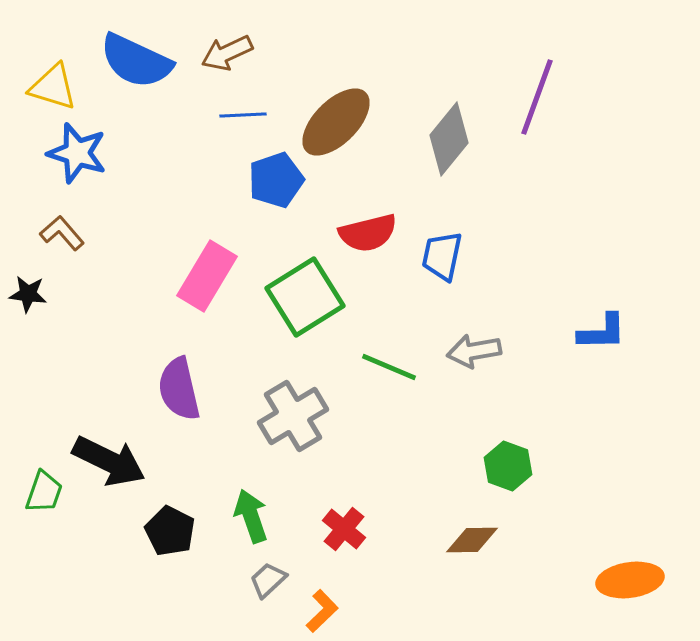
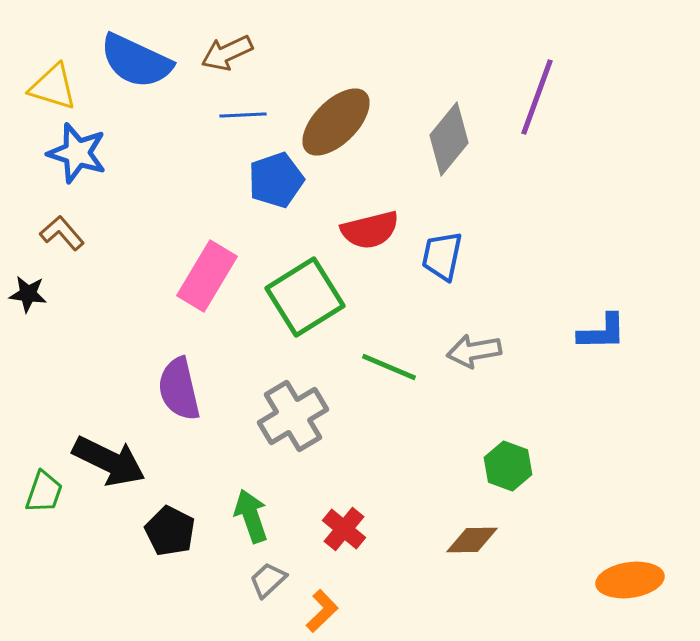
red semicircle: moved 2 px right, 3 px up
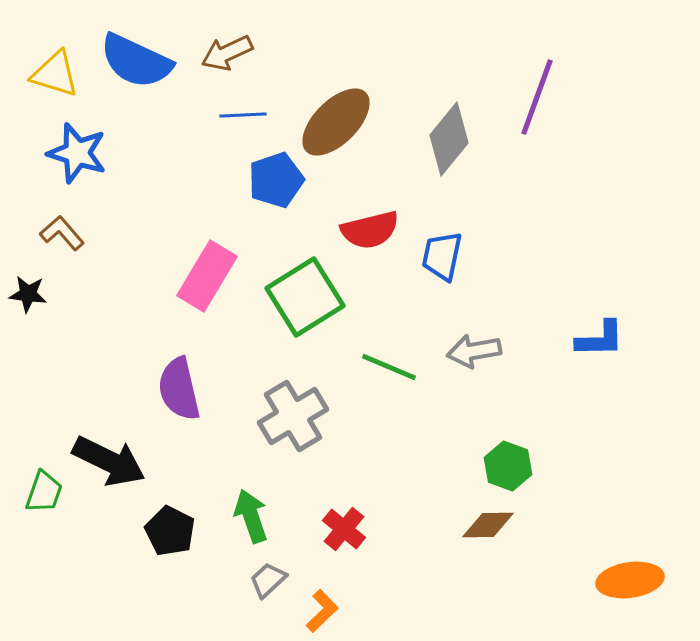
yellow triangle: moved 2 px right, 13 px up
blue L-shape: moved 2 px left, 7 px down
brown diamond: moved 16 px right, 15 px up
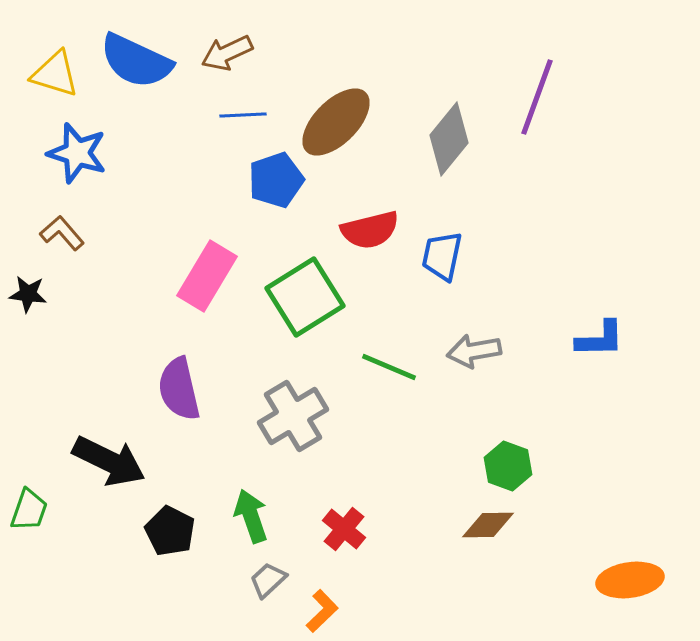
green trapezoid: moved 15 px left, 18 px down
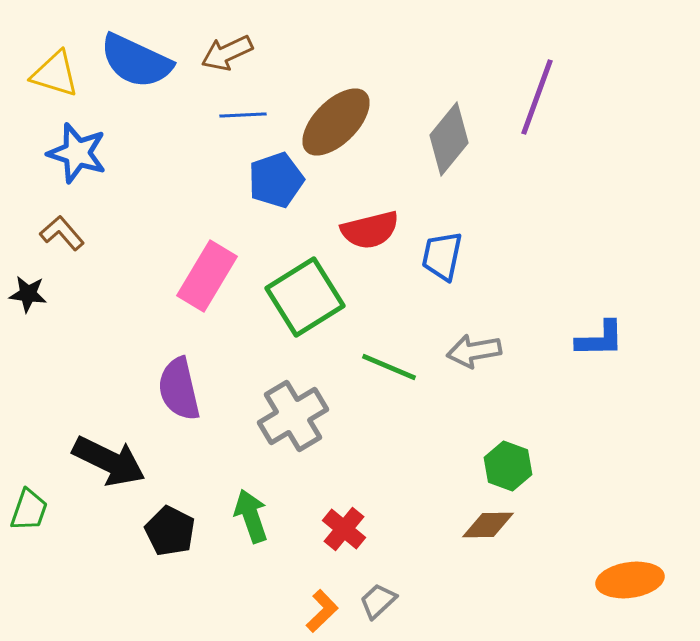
gray trapezoid: moved 110 px right, 21 px down
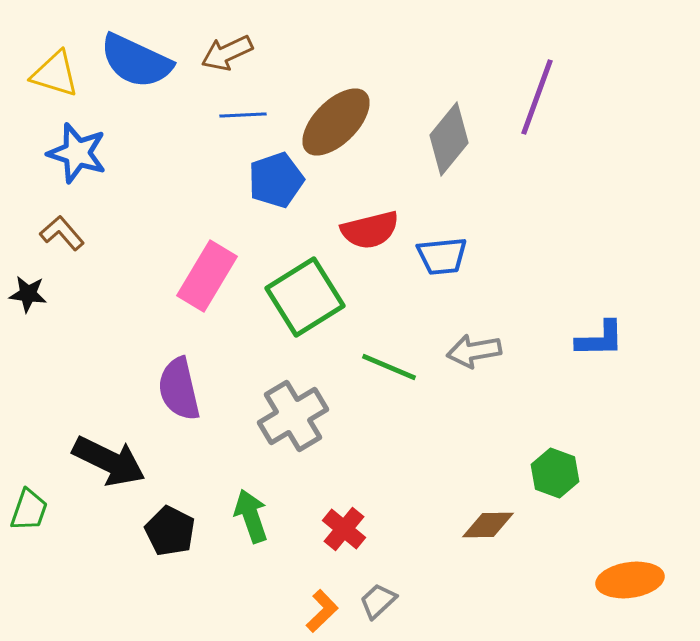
blue trapezoid: rotated 108 degrees counterclockwise
green hexagon: moved 47 px right, 7 px down
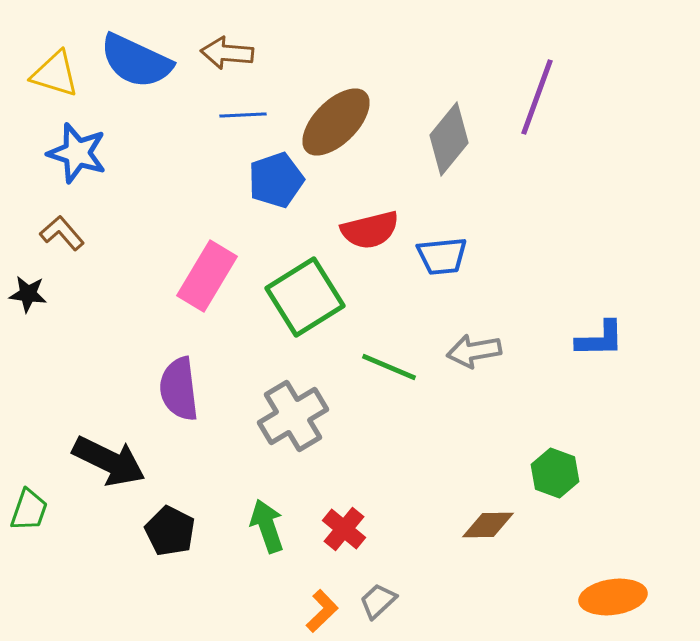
brown arrow: rotated 30 degrees clockwise
purple semicircle: rotated 6 degrees clockwise
green arrow: moved 16 px right, 10 px down
orange ellipse: moved 17 px left, 17 px down
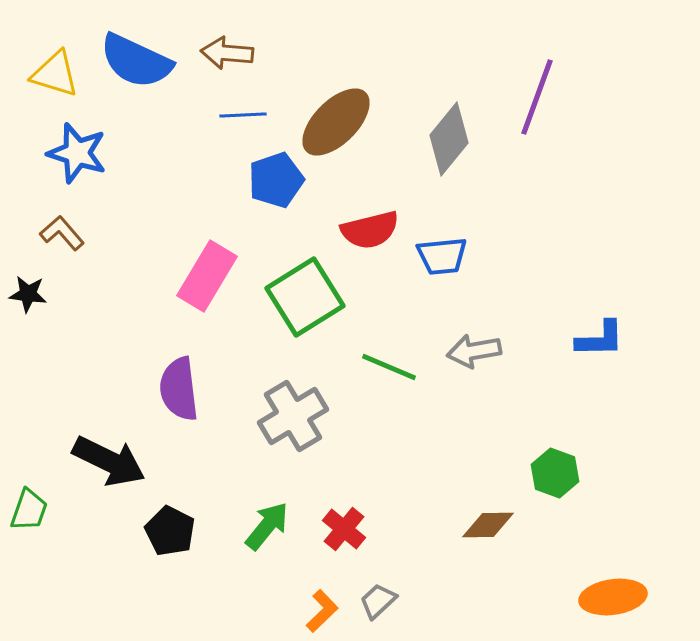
green arrow: rotated 58 degrees clockwise
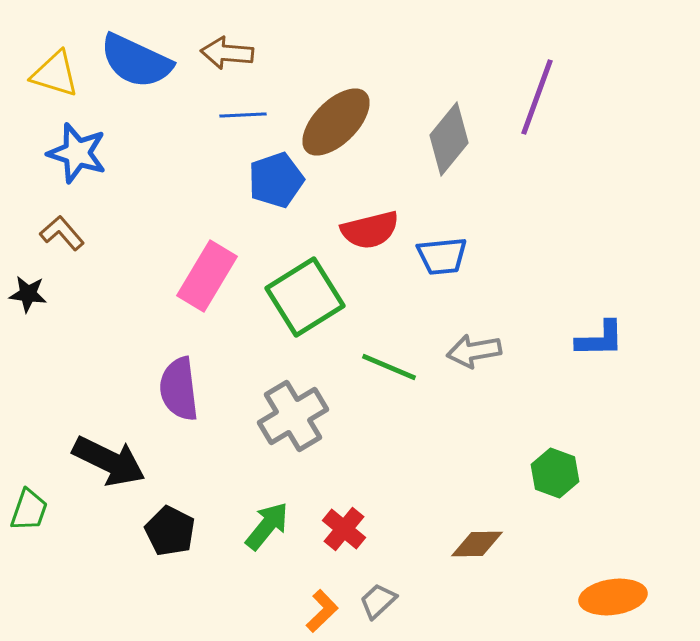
brown diamond: moved 11 px left, 19 px down
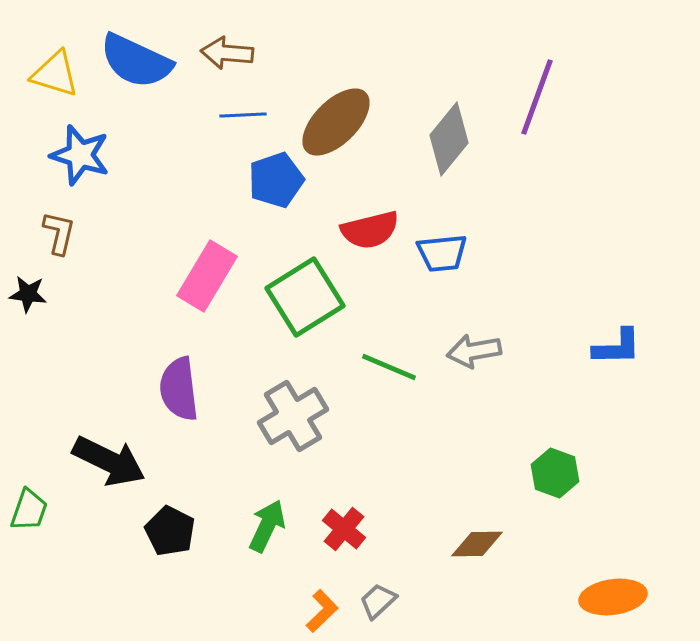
blue star: moved 3 px right, 2 px down
brown L-shape: moved 3 px left; rotated 54 degrees clockwise
blue trapezoid: moved 3 px up
blue L-shape: moved 17 px right, 8 px down
green arrow: rotated 14 degrees counterclockwise
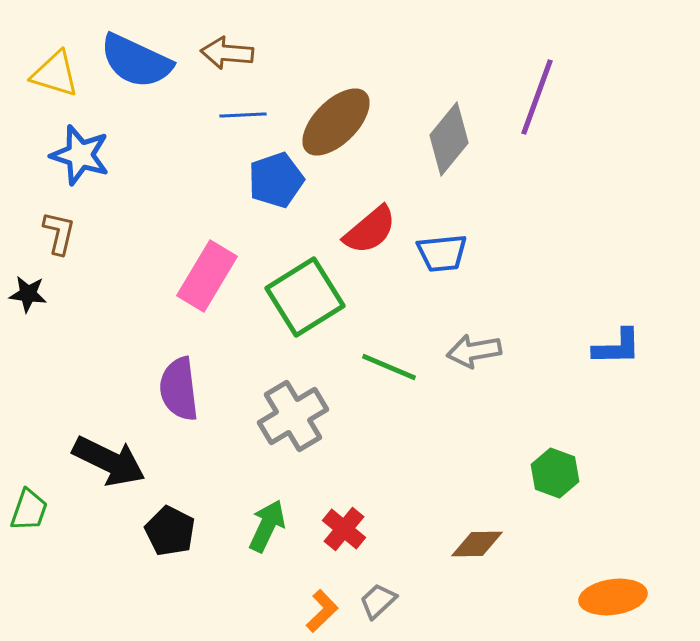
red semicircle: rotated 26 degrees counterclockwise
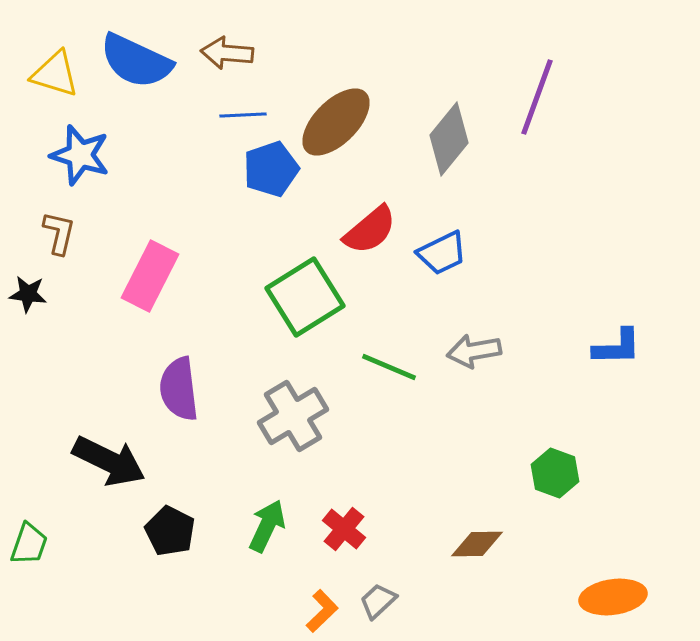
blue pentagon: moved 5 px left, 11 px up
blue trapezoid: rotated 20 degrees counterclockwise
pink rectangle: moved 57 px left; rotated 4 degrees counterclockwise
green trapezoid: moved 34 px down
